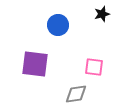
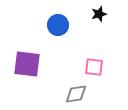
black star: moved 3 px left
purple square: moved 8 px left
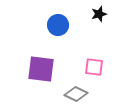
purple square: moved 14 px right, 5 px down
gray diamond: rotated 35 degrees clockwise
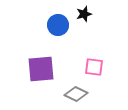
black star: moved 15 px left
purple square: rotated 12 degrees counterclockwise
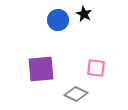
black star: rotated 28 degrees counterclockwise
blue circle: moved 5 px up
pink square: moved 2 px right, 1 px down
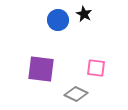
purple square: rotated 12 degrees clockwise
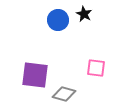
purple square: moved 6 px left, 6 px down
gray diamond: moved 12 px left; rotated 10 degrees counterclockwise
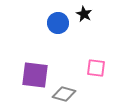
blue circle: moved 3 px down
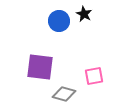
blue circle: moved 1 px right, 2 px up
pink square: moved 2 px left, 8 px down; rotated 18 degrees counterclockwise
purple square: moved 5 px right, 8 px up
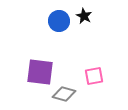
black star: moved 2 px down
purple square: moved 5 px down
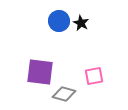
black star: moved 3 px left, 7 px down
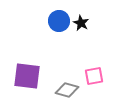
purple square: moved 13 px left, 4 px down
gray diamond: moved 3 px right, 4 px up
